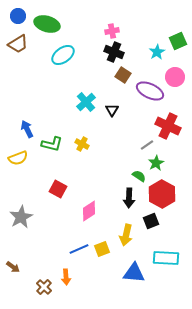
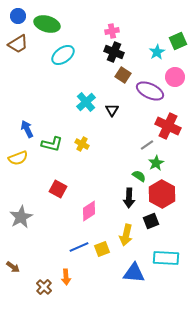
blue line: moved 2 px up
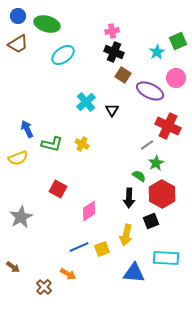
pink circle: moved 1 px right, 1 px down
orange arrow: moved 2 px right, 3 px up; rotated 56 degrees counterclockwise
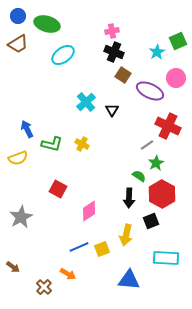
blue triangle: moved 5 px left, 7 px down
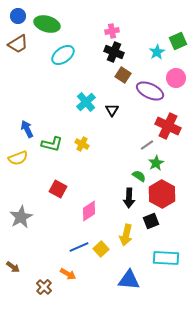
yellow square: moved 1 px left; rotated 21 degrees counterclockwise
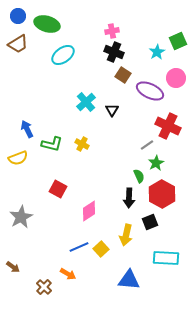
green semicircle: rotated 32 degrees clockwise
black square: moved 1 px left, 1 px down
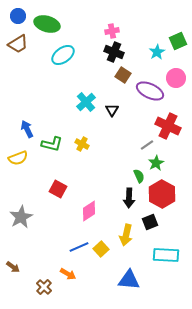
cyan rectangle: moved 3 px up
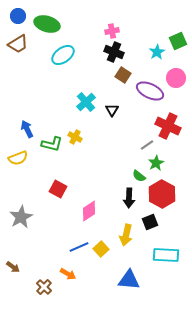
yellow cross: moved 7 px left, 7 px up
green semicircle: rotated 152 degrees clockwise
